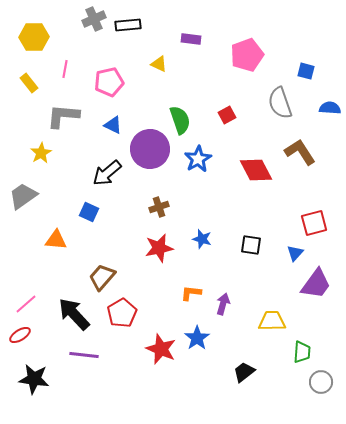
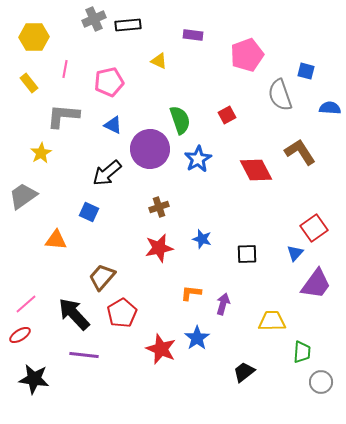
purple rectangle at (191, 39): moved 2 px right, 4 px up
yellow triangle at (159, 64): moved 3 px up
gray semicircle at (280, 103): moved 8 px up
red square at (314, 223): moved 5 px down; rotated 20 degrees counterclockwise
black square at (251, 245): moved 4 px left, 9 px down; rotated 10 degrees counterclockwise
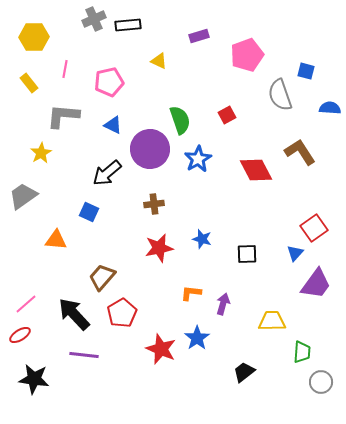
purple rectangle at (193, 35): moved 6 px right, 1 px down; rotated 24 degrees counterclockwise
brown cross at (159, 207): moved 5 px left, 3 px up; rotated 12 degrees clockwise
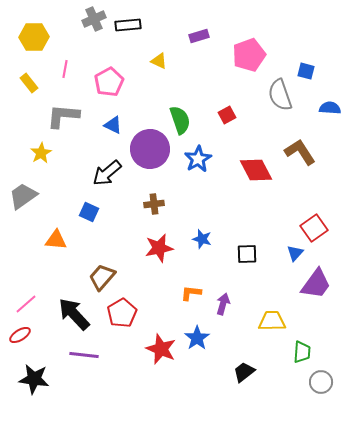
pink pentagon at (247, 55): moved 2 px right
pink pentagon at (109, 82): rotated 16 degrees counterclockwise
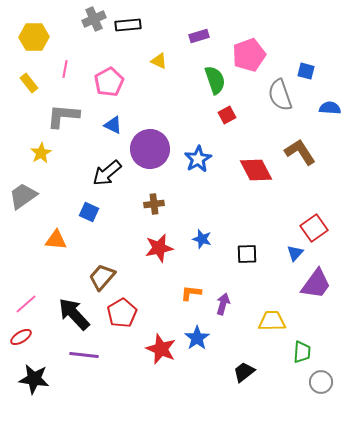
green semicircle at (180, 120): moved 35 px right, 40 px up
red ellipse at (20, 335): moved 1 px right, 2 px down
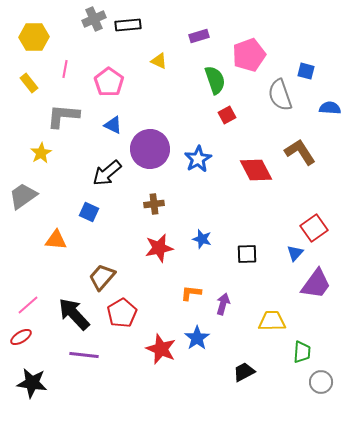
pink pentagon at (109, 82): rotated 8 degrees counterclockwise
pink line at (26, 304): moved 2 px right, 1 px down
black trapezoid at (244, 372): rotated 10 degrees clockwise
black star at (34, 379): moved 2 px left, 4 px down
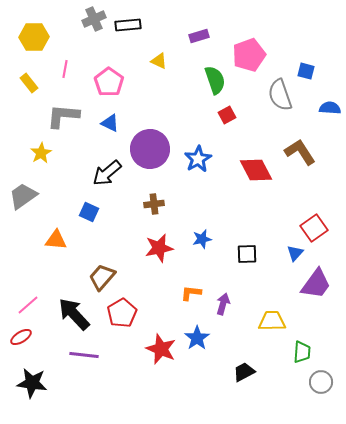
blue triangle at (113, 125): moved 3 px left, 2 px up
blue star at (202, 239): rotated 30 degrees counterclockwise
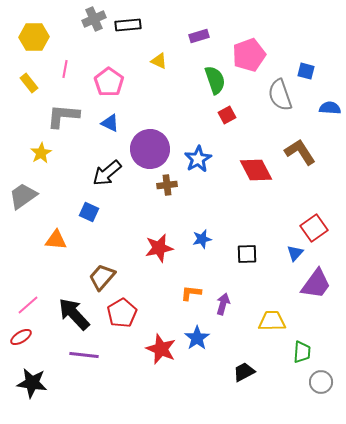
brown cross at (154, 204): moved 13 px right, 19 px up
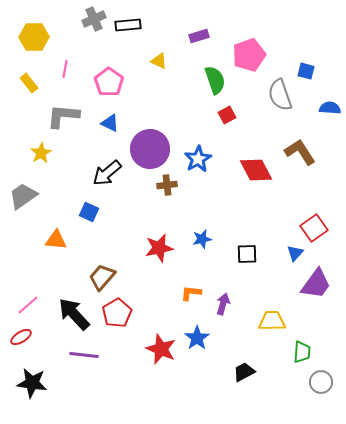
red pentagon at (122, 313): moved 5 px left
